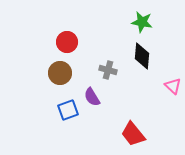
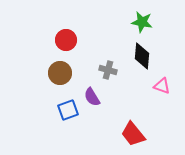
red circle: moved 1 px left, 2 px up
pink triangle: moved 11 px left; rotated 24 degrees counterclockwise
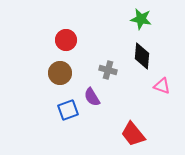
green star: moved 1 px left, 3 px up
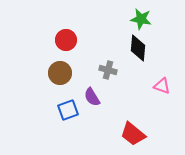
black diamond: moved 4 px left, 8 px up
red trapezoid: rotated 12 degrees counterclockwise
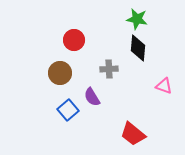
green star: moved 4 px left
red circle: moved 8 px right
gray cross: moved 1 px right, 1 px up; rotated 18 degrees counterclockwise
pink triangle: moved 2 px right
blue square: rotated 20 degrees counterclockwise
